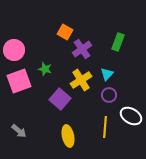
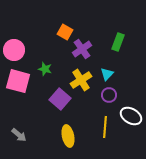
pink square: moved 1 px left; rotated 35 degrees clockwise
gray arrow: moved 4 px down
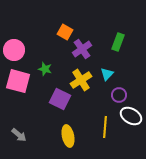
purple circle: moved 10 px right
purple square: rotated 15 degrees counterclockwise
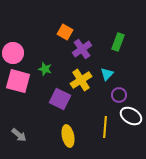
pink circle: moved 1 px left, 3 px down
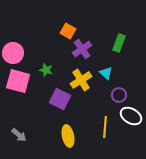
orange square: moved 3 px right, 1 px up
green rectangle: moved 1 px right, 1 px down
green star: moved 1 px right, 1 px down
cyan triangle: moved 1 px left, 1 px up; rotated 32 degrees counterclockwise
